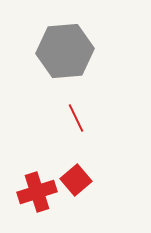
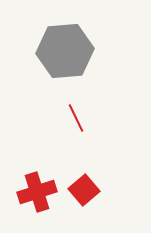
red square: moved 8 px right, 10 px down
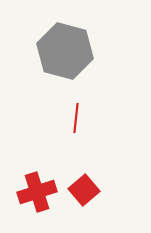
gray hexagon: rotated 20 degrees clockwise
red line: rotated 32 degrees clockwise
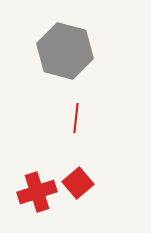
red square: moved 6 px left, 7 px up
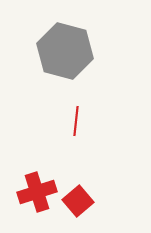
red line: moved 3 px down
red square: moved 18 px down
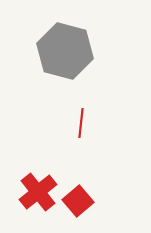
red line: moved 5 px right, 2 px down
red cross: moved 1 px right; rotated 21 degrees counterclockwise
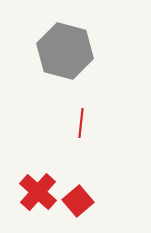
red cross: rotated 9 degrees counterclockwise
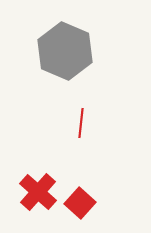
gray hexagon: rotated 8 degrees clockwise
red square: moved 2 px right, 2 px down; rotated 8 degrees counterclockwise
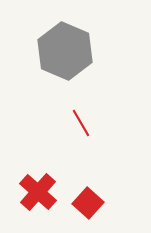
red line: rotated 36 degrees counterclockwise
red square: moved 8 px right
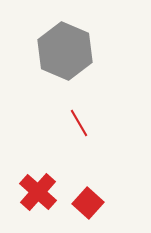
red line: moved 2 px left
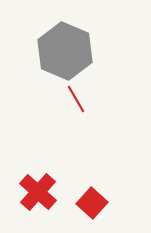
red line: moved 3 px left, 24 px up
red square: moved 4 px right
